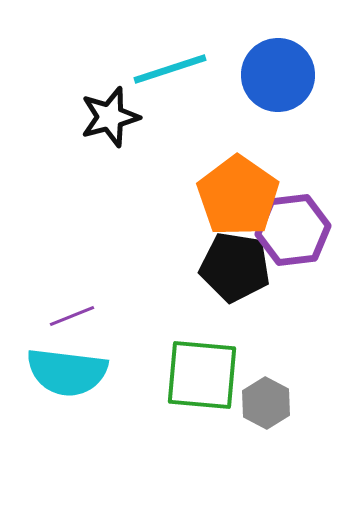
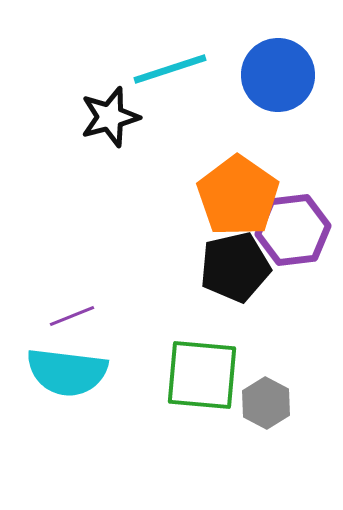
black pentagon: rotated 22 degrees counterclockwise
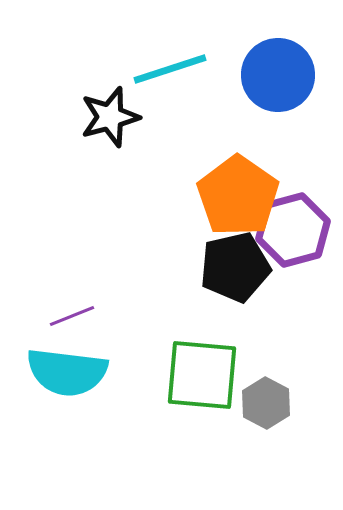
purple hexagon: rotated 8 degrees counterclockwise
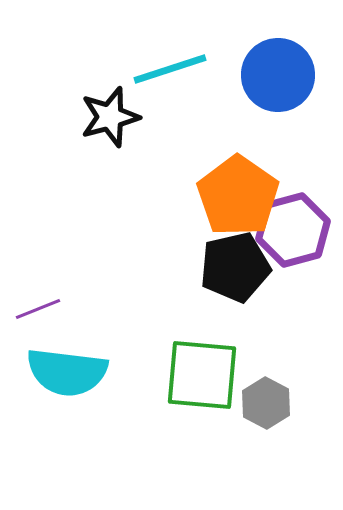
purple line: moved 34 px left, 7 px up
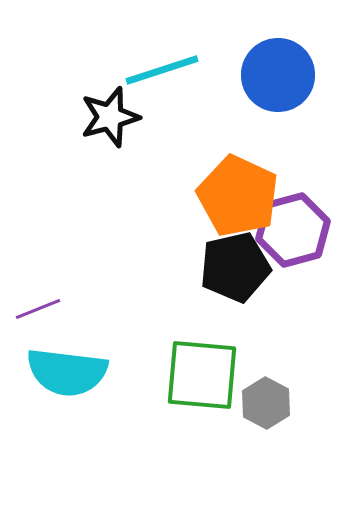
cyan line: moved 8 px left, 1 px down
orange pentagon: rotated 10 degrees counterclockwise
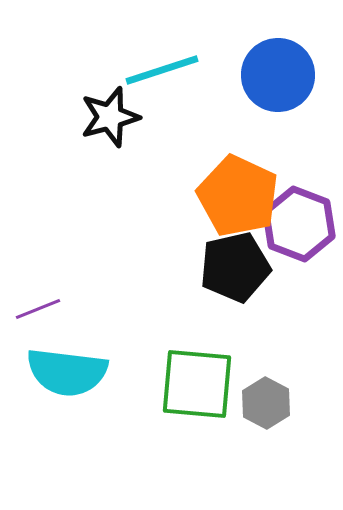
purple hexagon: moved 6 px right, 6 px up; rotated 24 degrees counterclockwise
green square: moved 5 px left, 9 px down
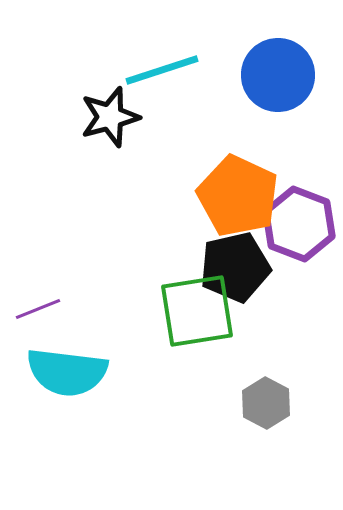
green square: moved 73 px up; rotated 14 degrees counterclockwise
